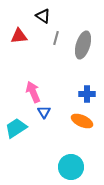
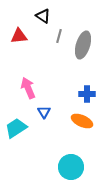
gray line: moved 3 px right, 2 px up
pink arrow: moved 5 px left, 4 px up
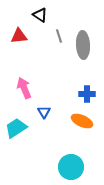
black triangle: moved 3 px left, 1 px up
gray line: rotated 32 degrees counterclockwise
gray ellipse: rotated 20 degrees counterclockwise
pink arrow: moved 4 px left
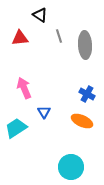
red triangle: moved 1 px right, 2 px down
gray ellipse: moved 2 px right
blue cross: rotated 28 degrees clockwise
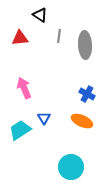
gray line: rotated 24 degrees clockwise
blue triangle: moved 6 px down
cyan trapezoid: moved 4 px right, 2 px down
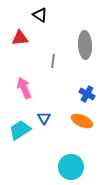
gray line: moved 6 px left, 25 px down
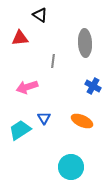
gray ellipse: moved 2 px up
pink arrow: moved 3 px right, 1 px up; rotated 85 degrees counterclockwise
blue cross: moved 6 px right, 8 px up
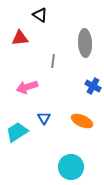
cyan trapezoid: moved 3 px left, 2 px down
